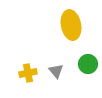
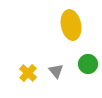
yellow cross: rotated 36 degrees counterclockwise
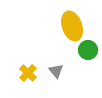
yellow ellipse: moved 1 px right, 1 px down; rotated 8 degrees counterclockwise
green circle: moved 14 px up
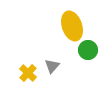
gray triangle: moved 4 px left, 5 px up; rotated 21 degrees clockwise
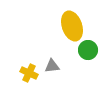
gray triangle: rotated 42 degrees clockwise
yellow cross: moved 1 px right; rotated 18 degrees counterclockwise
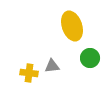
green circle: moved 2 px right, 8 px down
yellow cross: rotated 18 degrees counterclockwise
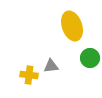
gray triangle: moved 1 px left
yellow cross: moved 2 px down
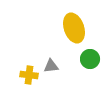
yellow ellipse: moved 2 px right, 2 px down
green circle: moved 1 px down
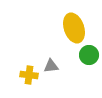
green circle: moved 1 px left, 4 px up
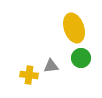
green circle: moved 8 px left, 3 px down
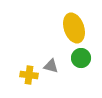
gray triangle: rotated 21 degrees clockwise
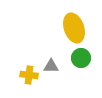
gray triangle: rotated 14 degrees counterclockwise
